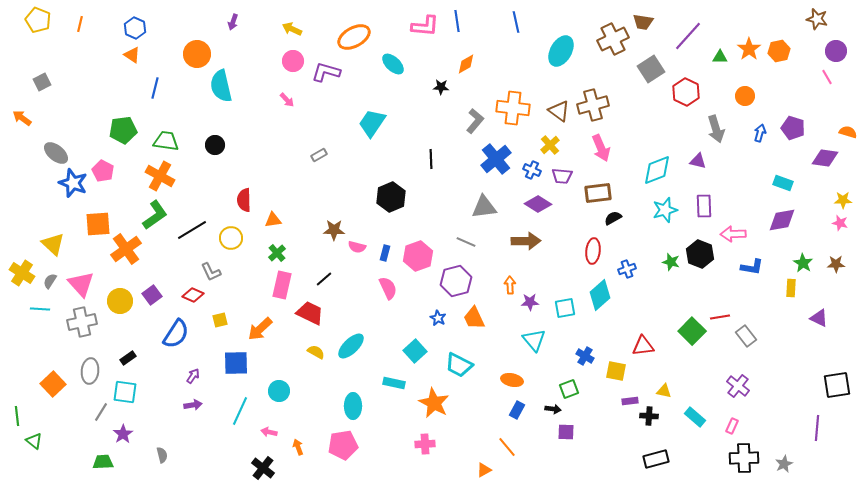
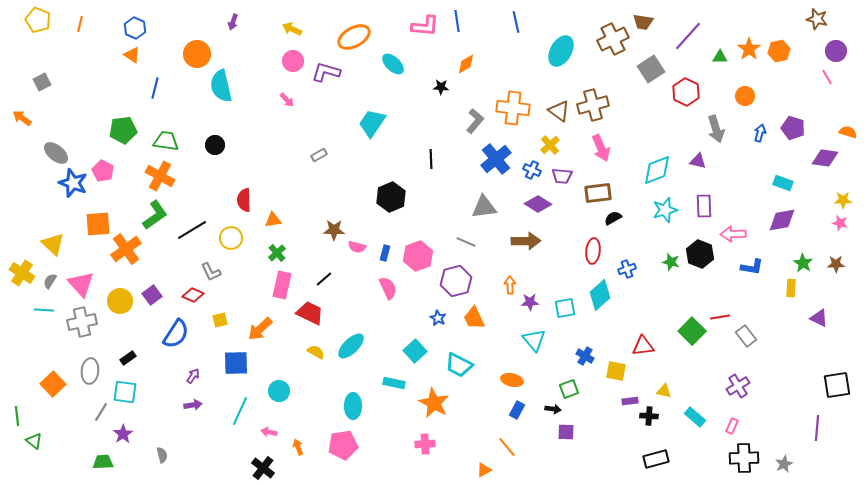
cyan line at (40, 309): moved 4 px right, 1 px down
purple cross at (738, 386): rotated 20 degrees clockwise
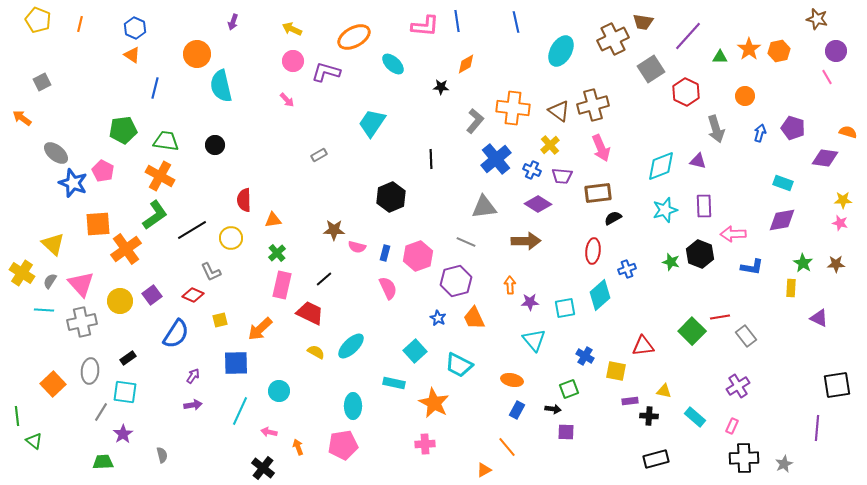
cyan diamond at (657, 170): moved 4 px right, 4 px up
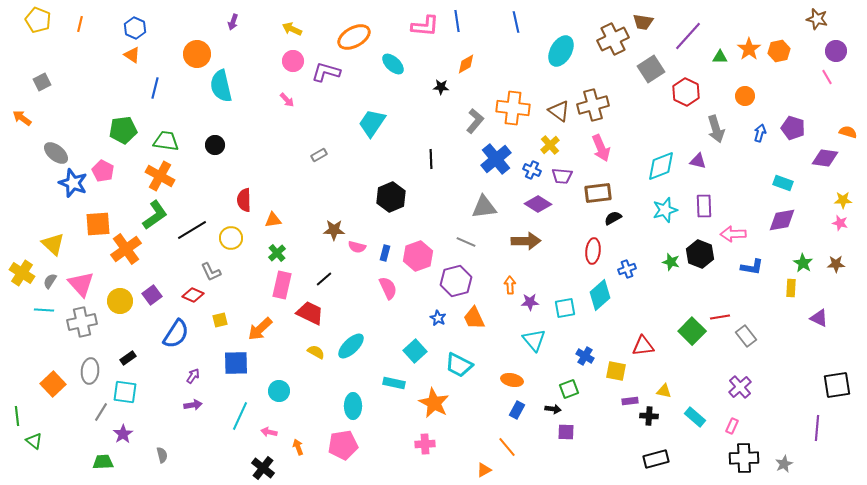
purple cross at (738, 386): moved 2 px right, 1 px down; rotated 10 degrees counterclockwise
cyan line at (240, 411): moved 5 px down
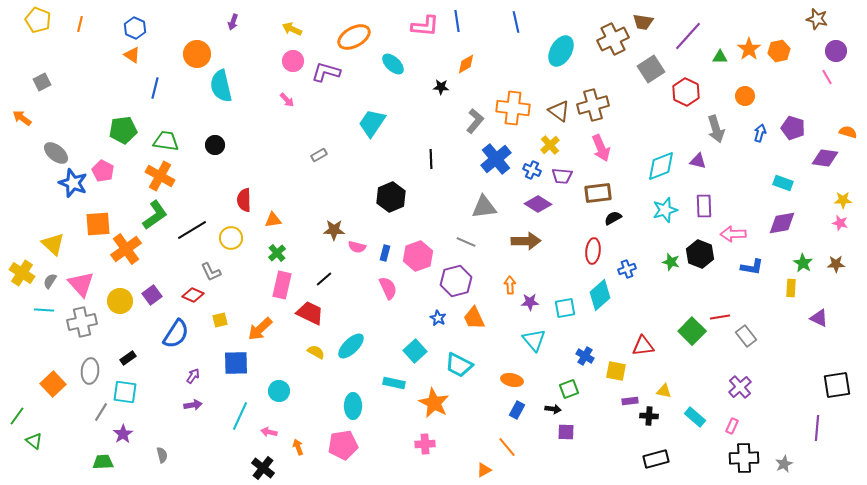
purple diamond at (782, 220): moved 3 px down
green line at (17, 416): rotated 42 degrees clockwise
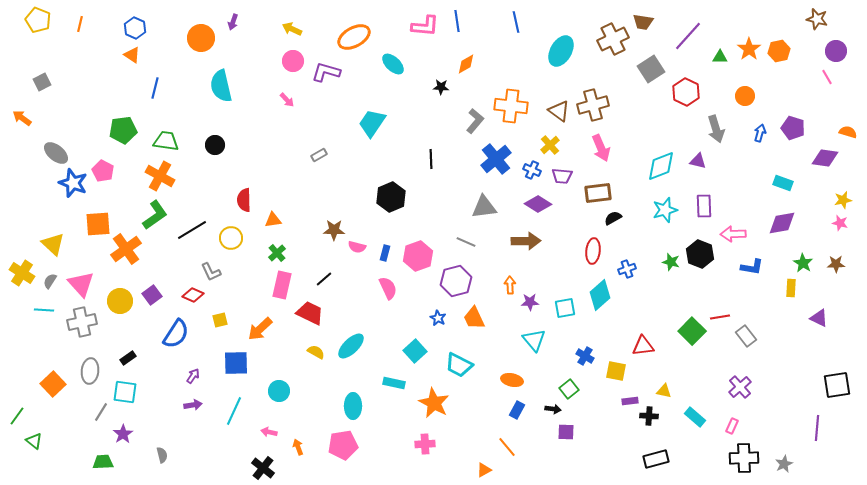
orange circle at (197, 54): moved 4 px right, 16 px up
orange cross at (513, 108): moved 2 px left, 2 px up
yellow star at (843, 200): rotated 12 degrees counterclockwise
green square at (569, 389): rotated 18 degrees counterclockwise
cyan line at (240, 416): moved 6 px left, 5 px up
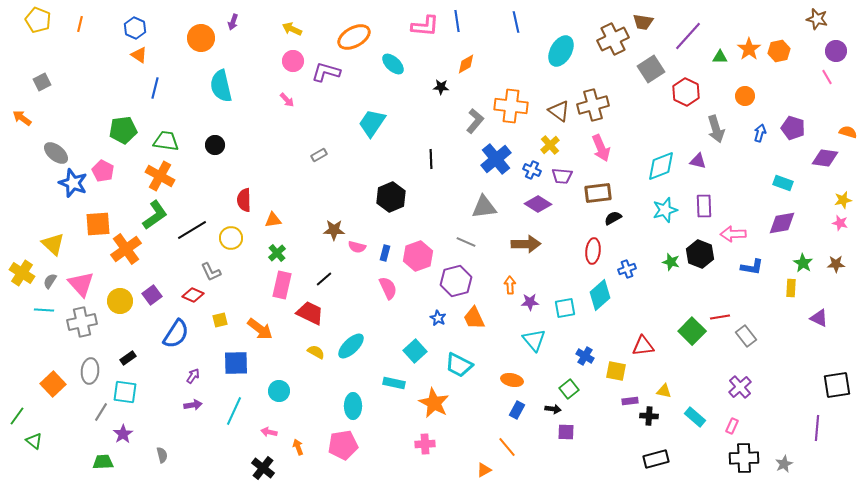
orange triangle at (132, 55): moved 7 px right
brown arrow at (526, 241): moved 3 px down
orange arrow at (260, 329): rotated 100 degrees counterclockwise
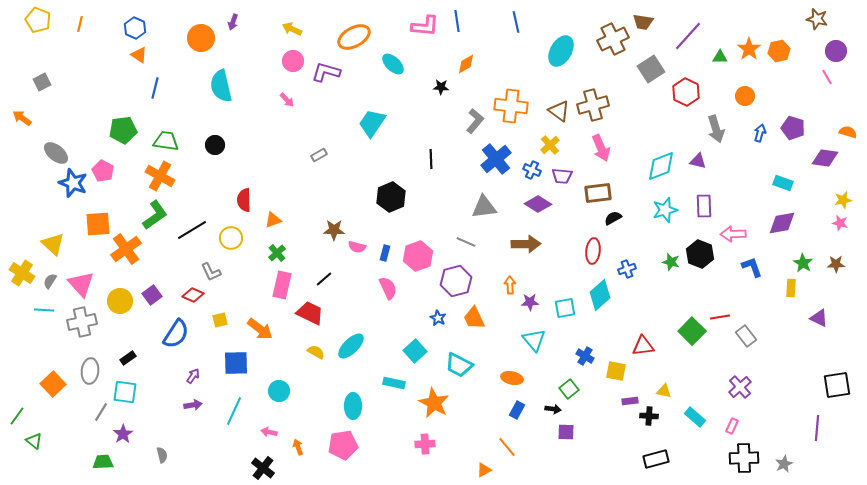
orange triangle at (273, 220): rotated 12 degrees counterclockwise
blue L-shape at (752, 267): rotated 120 degrees counterclockwise
orange ellipse at (512, 380): moved 2 px up
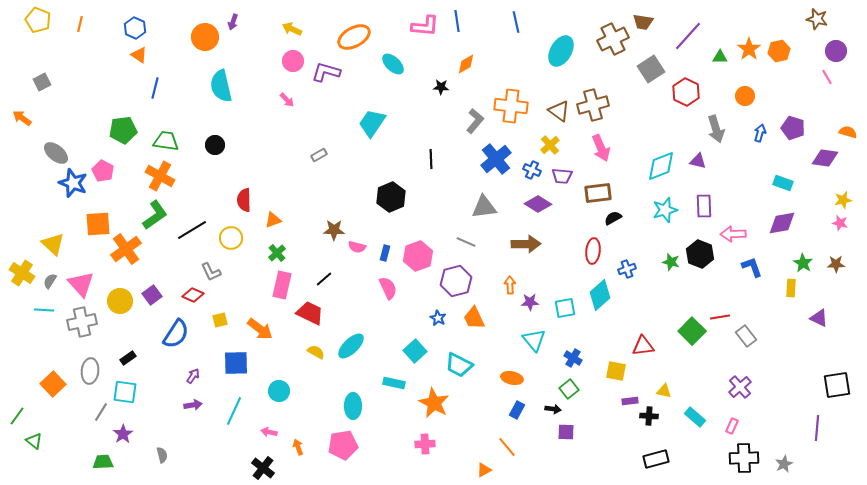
orange circle at (201, 38): moved 4 px right, 1 px up
blue cross at (585, 356): moved 12 px left, 2 px down
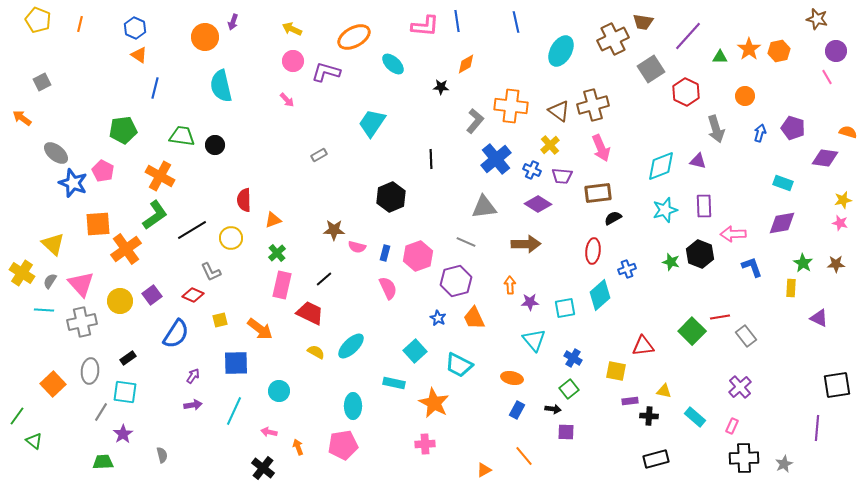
green trapezoid at (166, 141): moved 16 px right, 5 px up
orange line at (507, 447): moved 17 px right, 9 px down
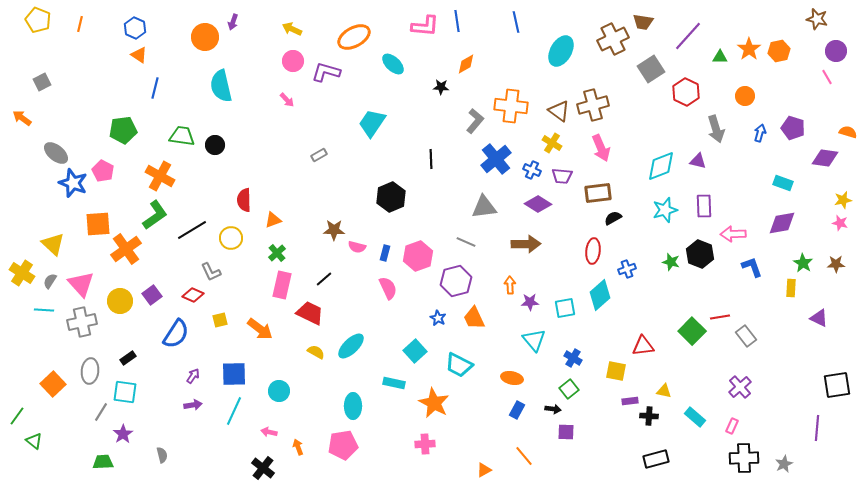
yellow cross at (550, 145): moved 2 px right, 2 px up; rotated 18 degrees counterclockwise
blue square at (236, 363): moved 2 px left, 11 px down
